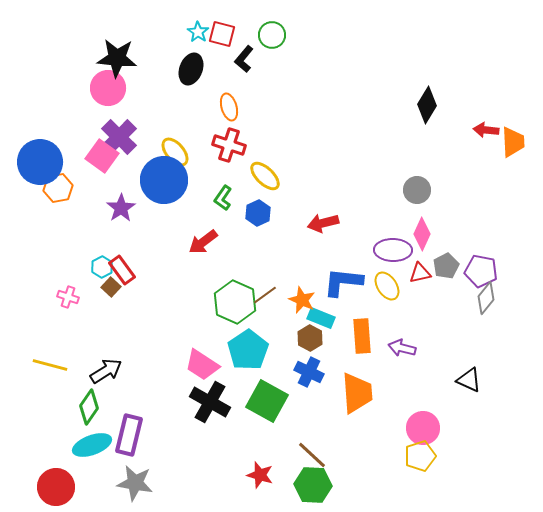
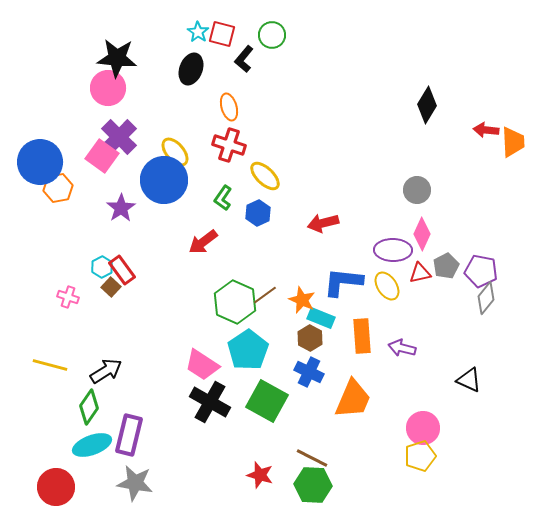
orange trapezoid at (357, 393): moved 4 px left, 6 px down; rotated 27 degrees clockwise
brown line at (312, 455): moved 3 px down; rotated 16 degrees counterclockwise
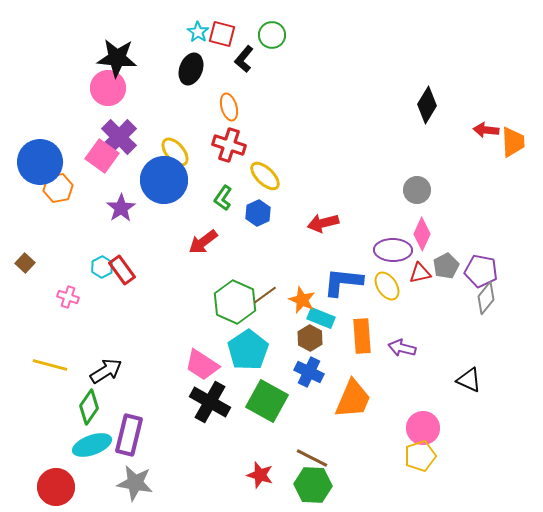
brown square at (111, 287): moved 86 px left, 24 px up
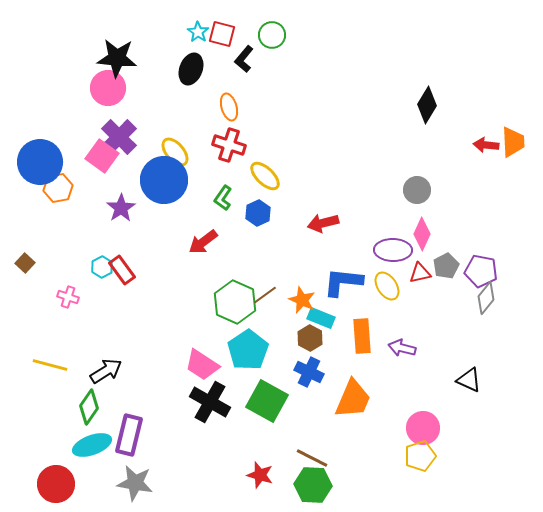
red arrow at (486, 130): moved 15 px down
red circle at (56, 487): moved 3 px up
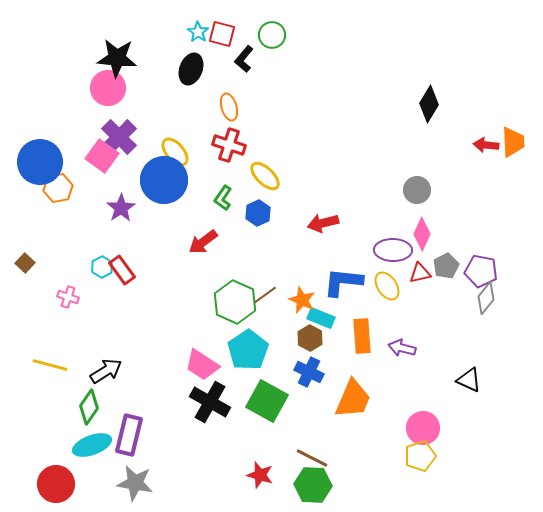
black diamond at (427, 105): moved 2 px right, 1 px up
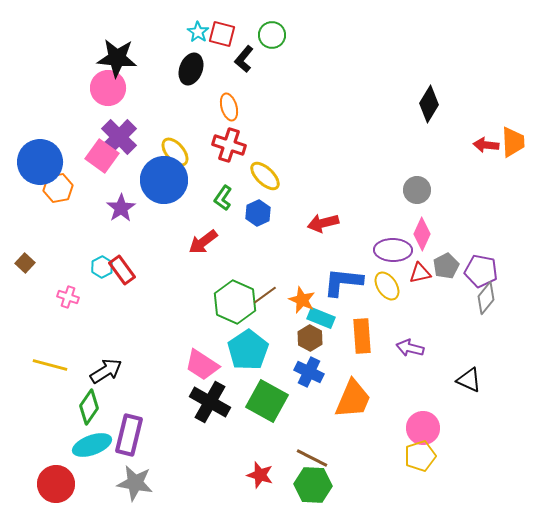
purple arrow at (402, 348): moved 8 px right
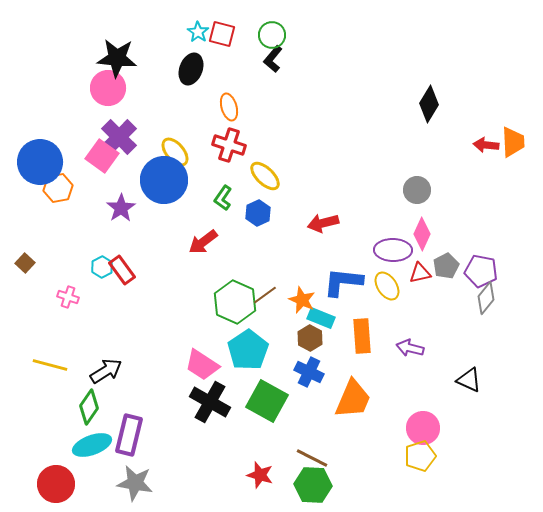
black L-shape at (244, 59): moved 29 px right
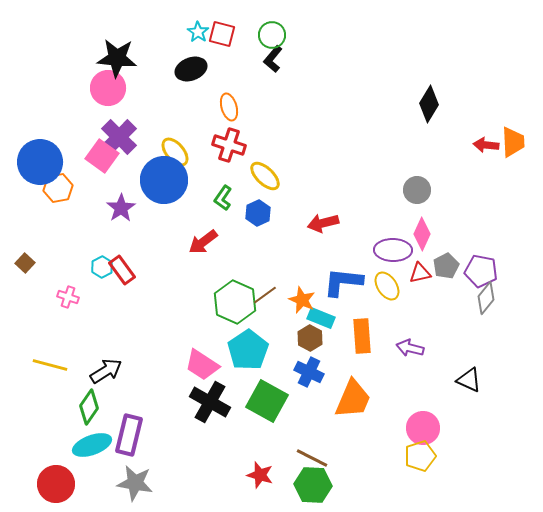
black ellipse at (191, 69): rotated 48 degrees clockwise
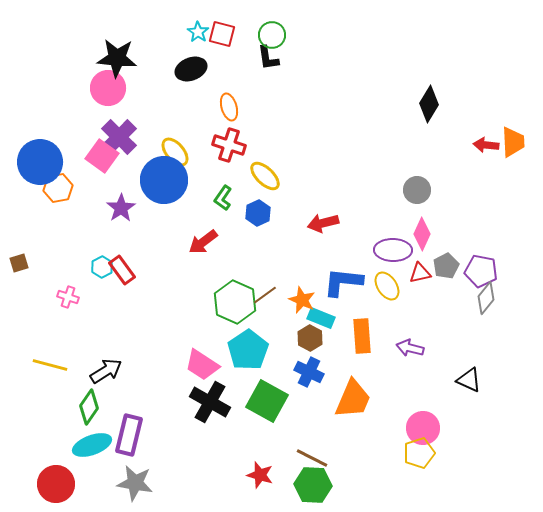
black L-shape at (273, 59): moved 5 px left, 1 px up; rotated 48 degrees counterclockwise
brown square at (25, 263): moved 6 px left; rotated 30 degrees clockwise
yellow pentagon at (420, 456): moved 1 px left, 3 px up
